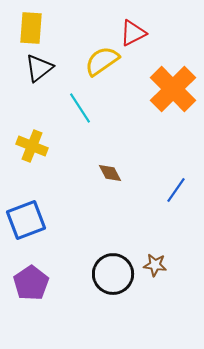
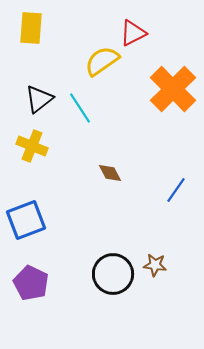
black triangle: moved 31 px down
purple pentagon: rotated 12 degrees counterclockwise
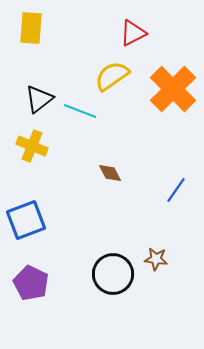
yellow semicircle: moved 10 px right, 15 px down
cyan line: moved 3 px down; rotated 36 degrees counterclockwise
brown star: moved 1 px right, 6 px up
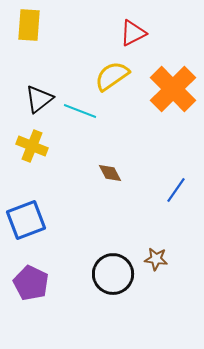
yellow rectangle: moved 2 px left, 3 px up
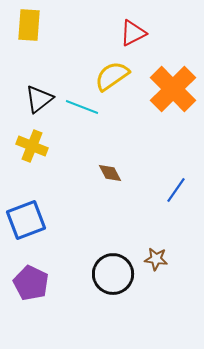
cyan line: moved 2 px right, 4 px up
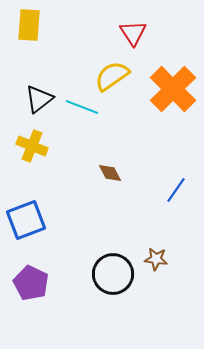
red triangle: rotated 36 degrees counterclockwise
